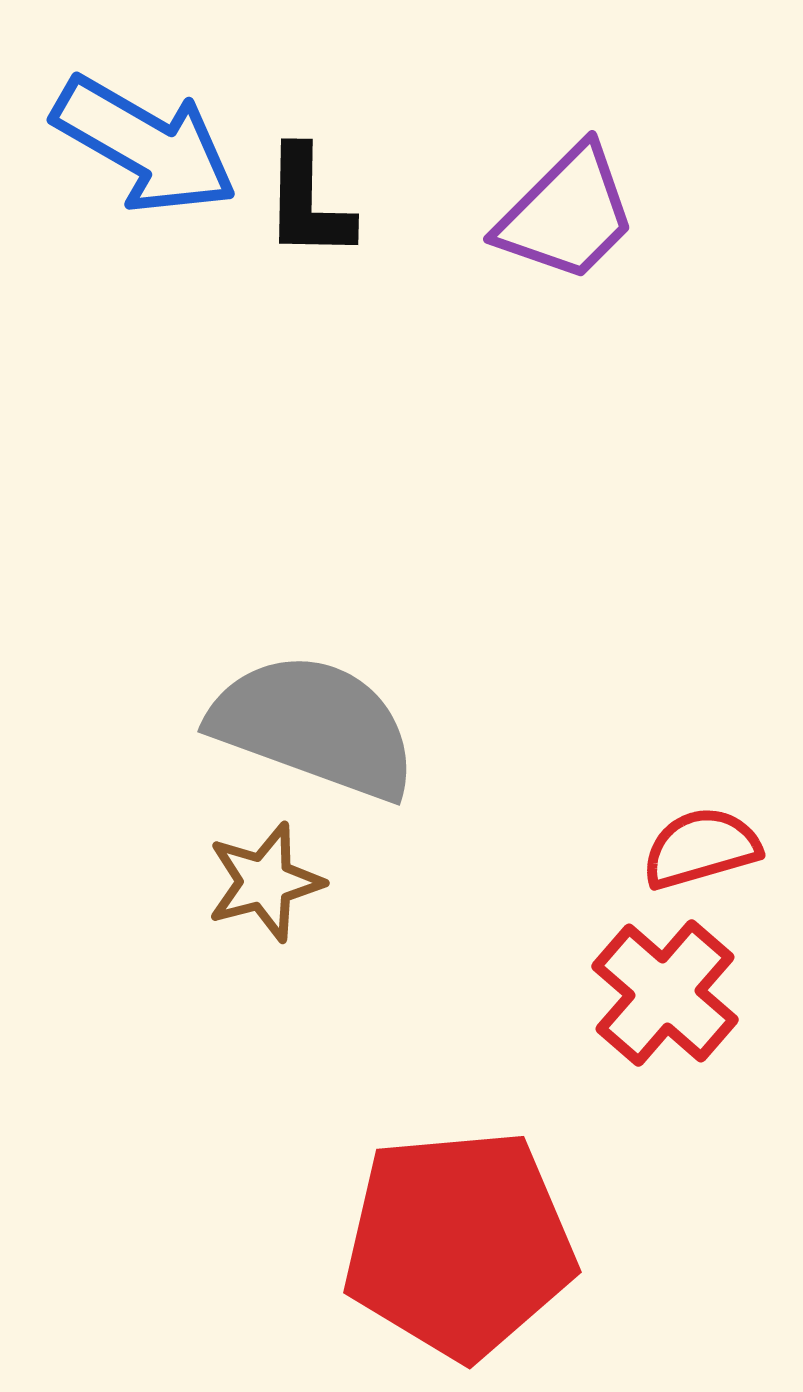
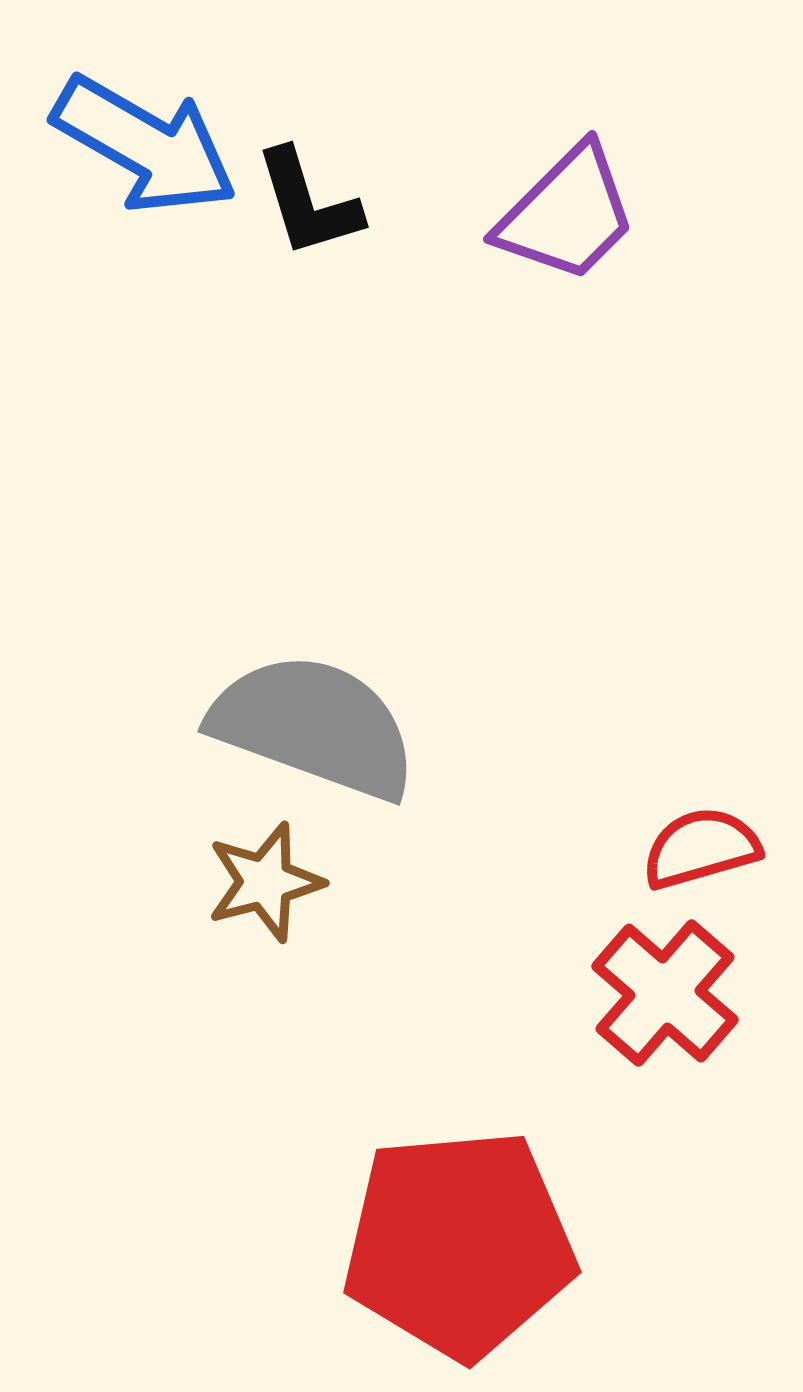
black L-shape: rotated 18 degrees counterclockwise
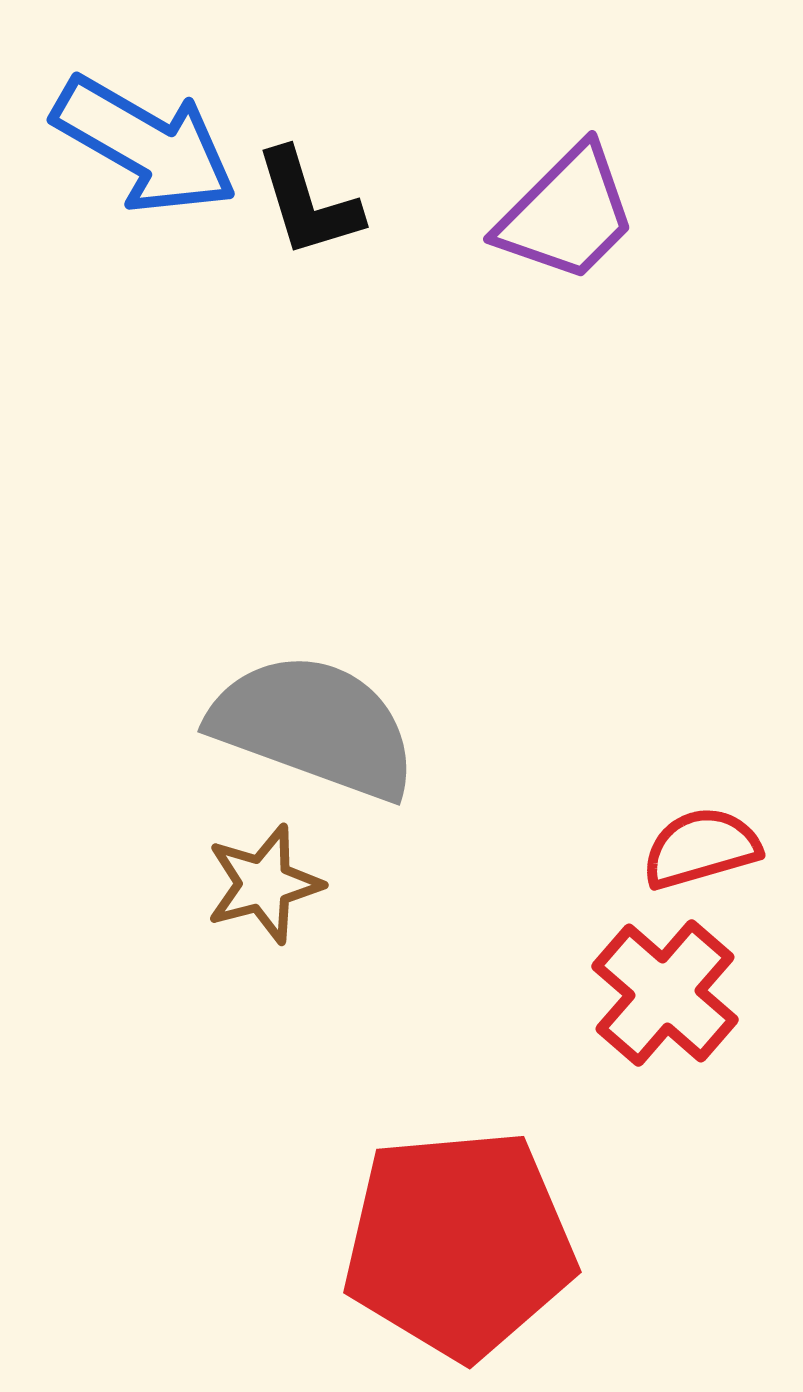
brown star: moved 1 px left, 2 px down
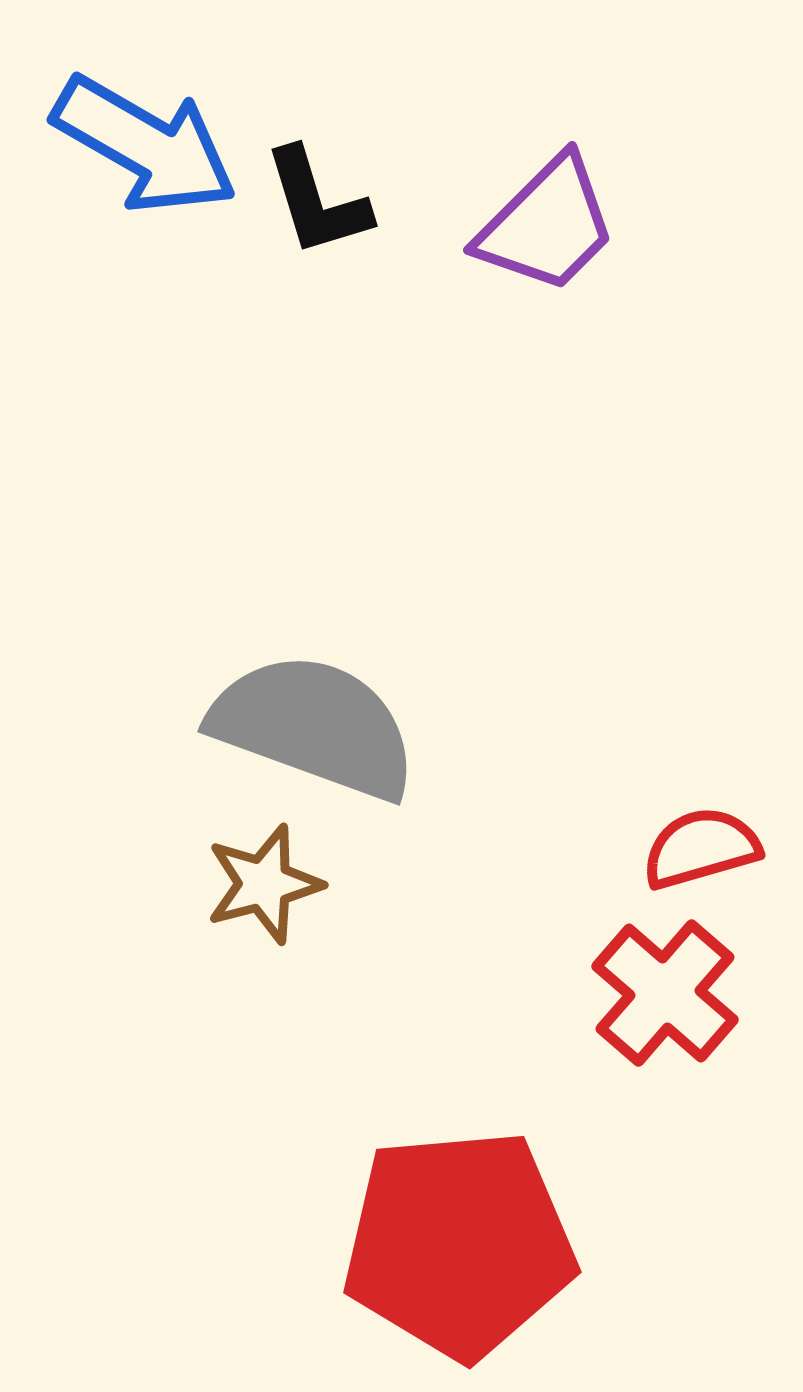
black L-shape: moved 9 px right, 1 px up
purple trapezoid: moved 20 px left, 11 px down
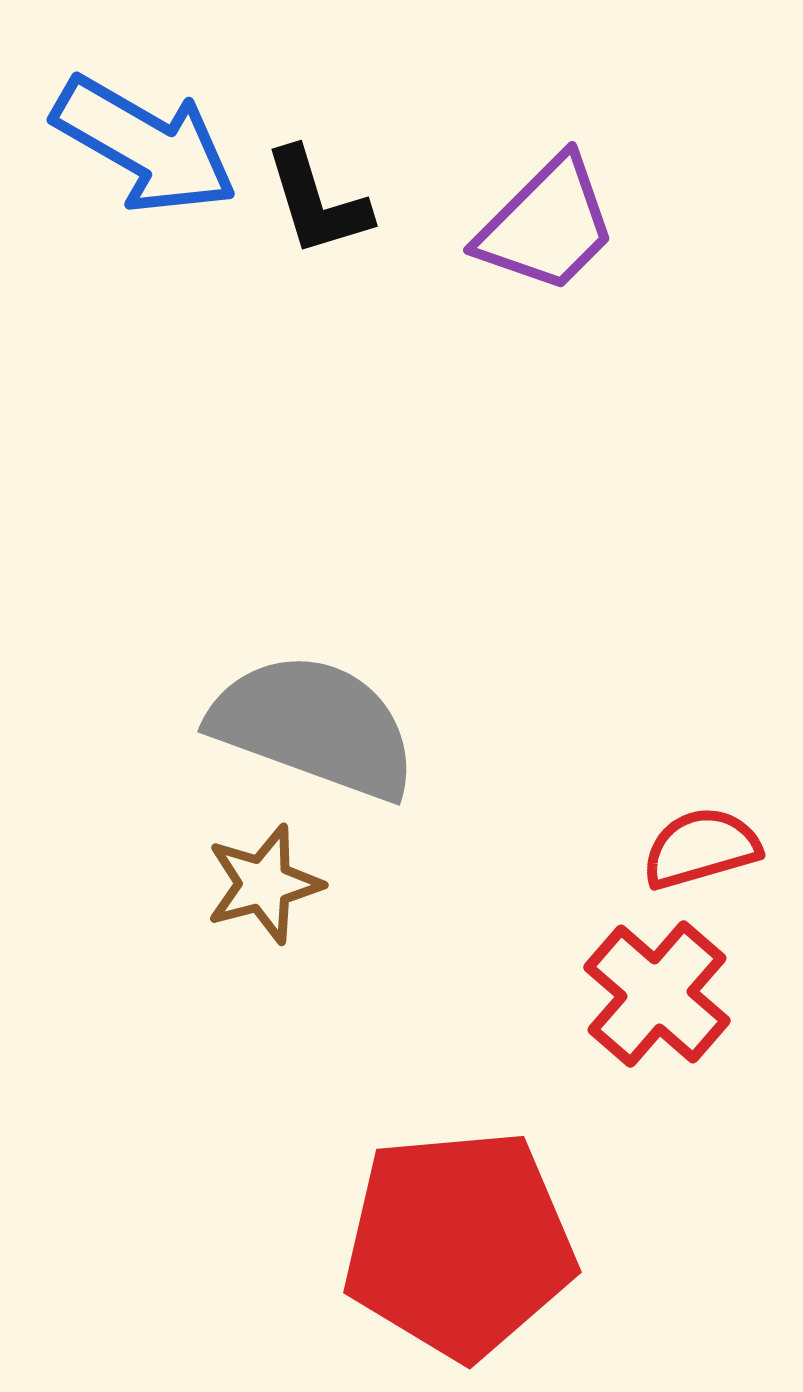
red cross: moved 8 px left, 1 px down
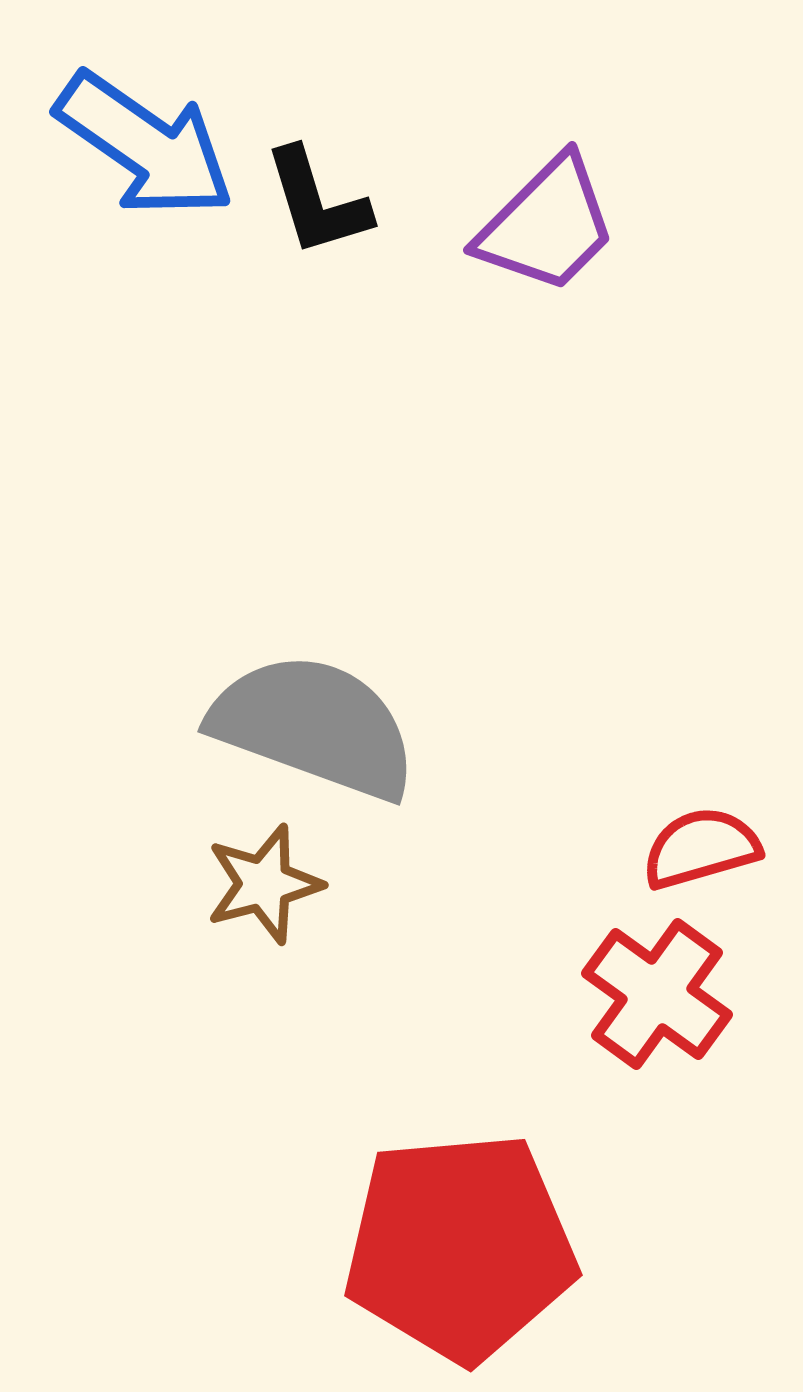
blue arrow: rotated 5 degrees clockwise
red cross: rotated 5 degrees counterclockwise
red pentagon: moved 1 px right, 3 px down
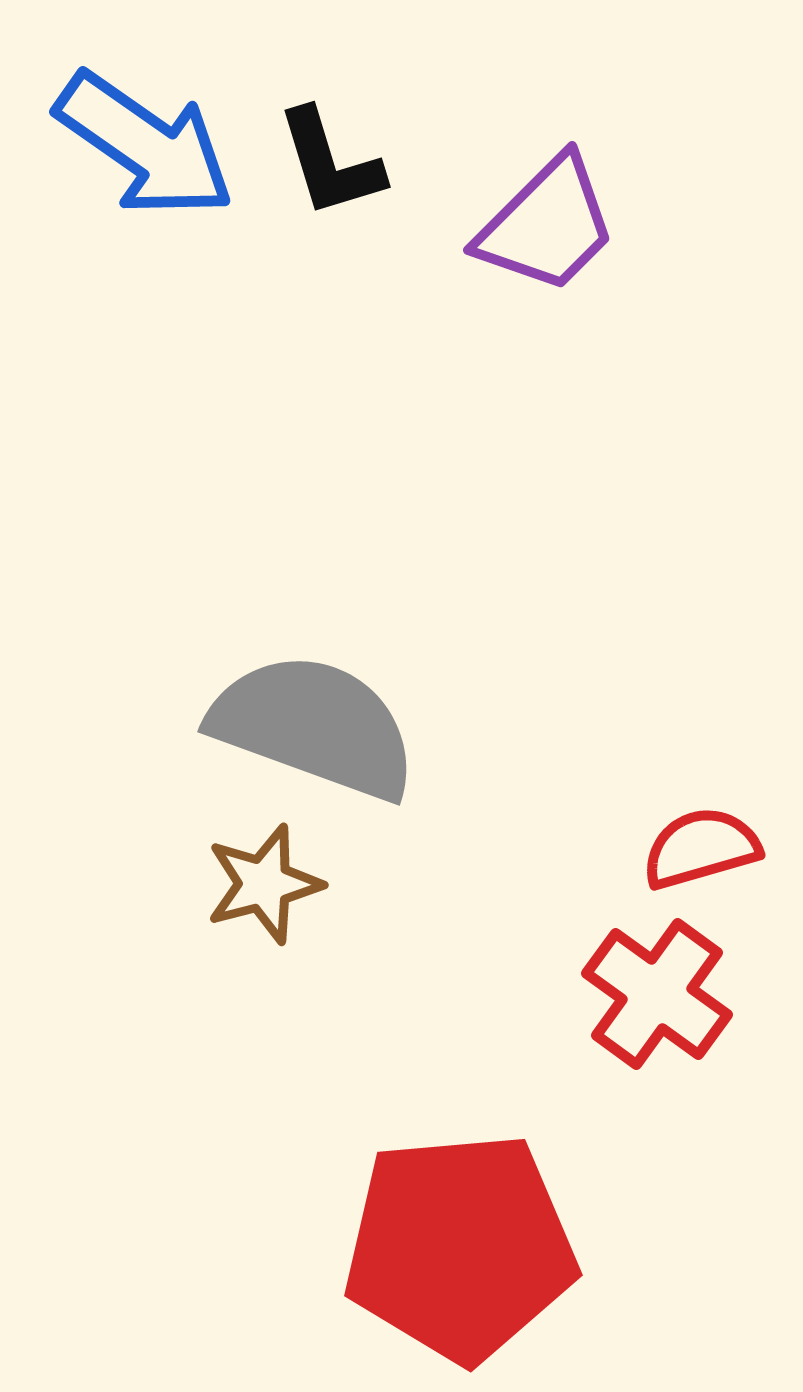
black L-shape: moved 13 px right, 39 px up
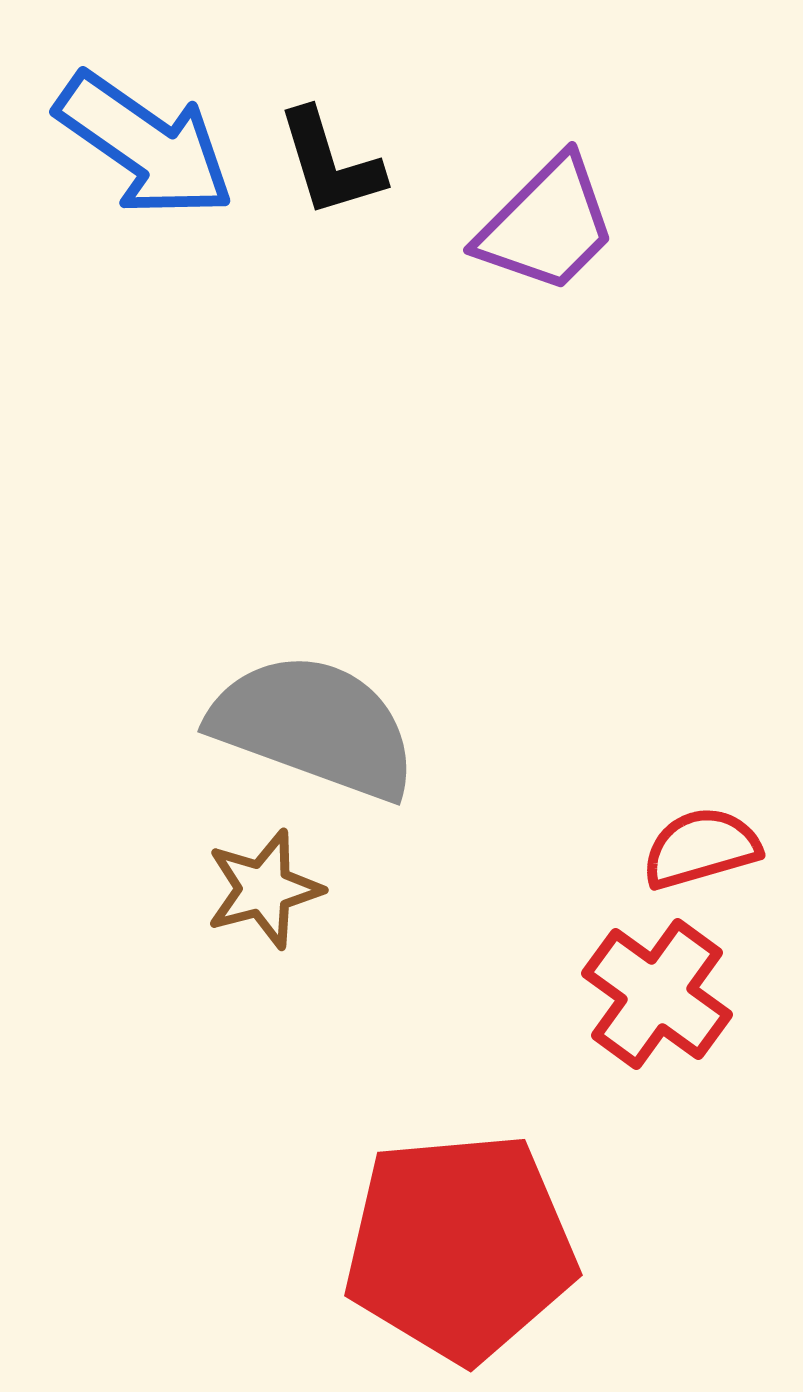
brown star: moved 5 px down
